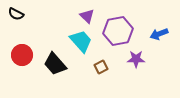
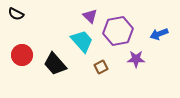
purple triangle: moved 3 px right
cyan trapezoid: moved 1 px right
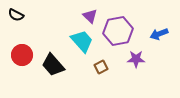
black semicircle: moved 1 px down
black trapezoid: moved 2 px left, 1 px down
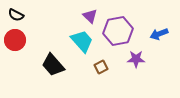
red circle: moved 7 px left, 15 px up
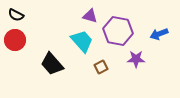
purple triangle: rotated 28 degrees counterclockwise
purple hexagon: rotated 20 degrees clockwise
black trapezoid: moved 1 px left, 1 px up
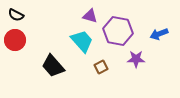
black trapezoid: moved 1 px right, 2 px down
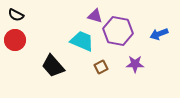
purple triangle: moved 5 px right
cyan trapezoid: rotated 25 degrees counterclockwise
purple star: moved 1 px left, 5 px down
